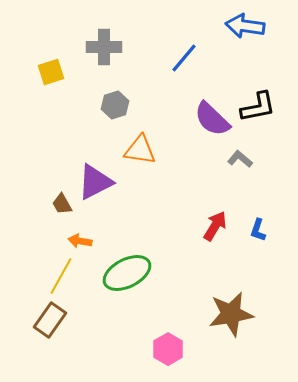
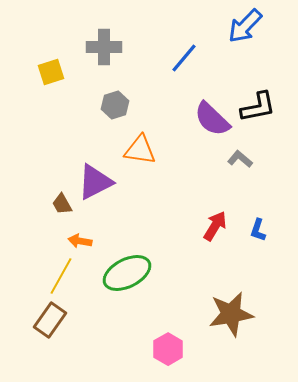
blue arrow: rotated 54 degrees counterclockwise
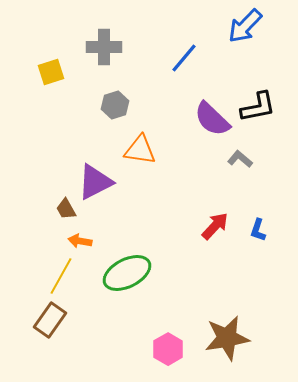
brown trapezoid: moved 4 px right, 5 px down
red arrow: rotated 12 degrees clockwise
brown star: moved 4 px left, 24 px down
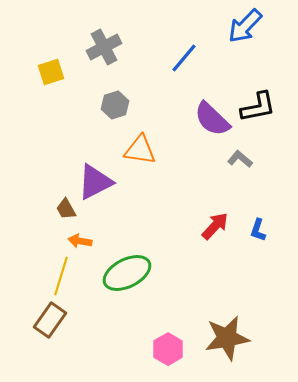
gray cross: rotated 28 degrees counterclockwise
yellow line: rotated 12 degrees counterclockwise
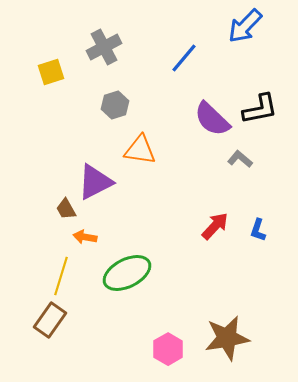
black L-shape: moved 2 px right, 2 px down
orange arrow: moved 5 px right, 4 px up
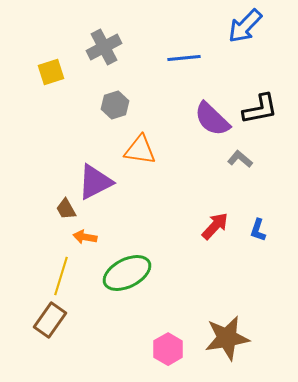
blue line: rotated 44 degrees clockwise
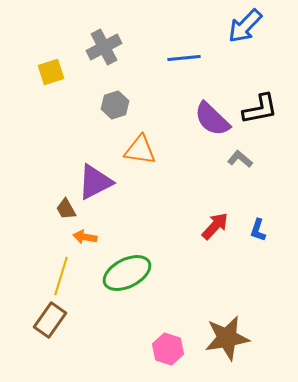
pink hexagon: rotated 12 degrees counterclockwise
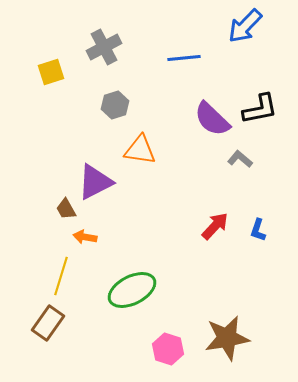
green ellipse: moved 5 px right, 17 px down
brown rectangle: moved 2 px left, 3 px down
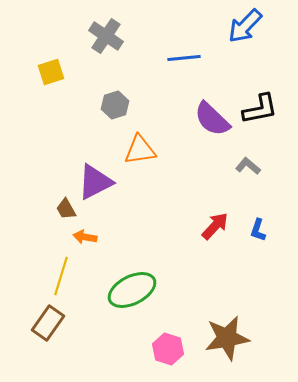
gray cross: moved 2 px right, 11 px up; rotated 28 degrees counterclockwise
orange triangle: rotated 16 degrees counterclockwise
gray L-shape: moved 8 px right, 7 px down
